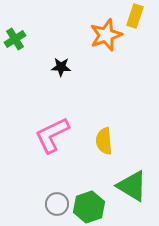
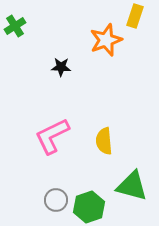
orange star: moved 5 px down
green cross: moved 13 px up
pink L-shape: moved 1 px down
green triangle: rotated 16 degrees counterclockwise
gray circle: moved 1 px left, 4 px up
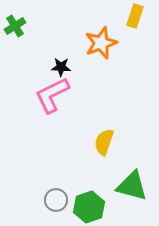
orange star: moved 5 px left, 3 px down
pink L-shape: moved 41 px up
yellow semicircle: moved 1 px down; rotated 24 degrees clockwise
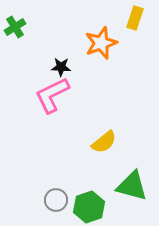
yellow rectangle: moved 2 px down
green cross: moved 1 px down
yellow semicircle: rotated 148 degrees counterclockwise
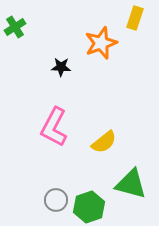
pink L-shape: moved 2 px right, 32 px down; rotated 36 degrees counterclockwise
green triangle: moved 1 px left, 2 px up
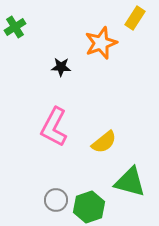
yellow rectangle: rotated 15 degrees clockwise
green triangle: moved 1 px left, 2 px up
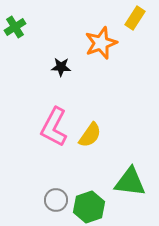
yellow semicircle: moved 14 px left, 7 px up; rotated 16 degrees counterclockwise
green triangle: rotated 8 degrees counterclockwise
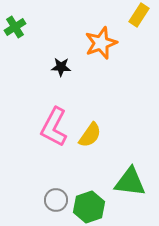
yellow rectangle: moved 4 px right, 3 px up
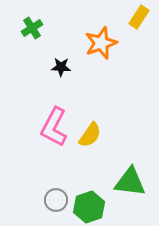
yellow rectangle: moved 2 px down
green cross: moved 17 px right, 1 px down
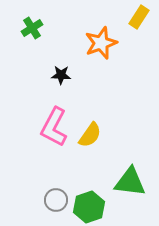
black star: moved 8 px down
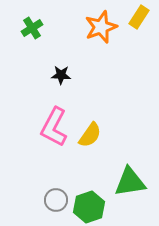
orange star: moved 16 px up
green triangle: rotated 16 degrees counterclockwise
